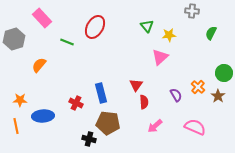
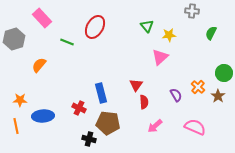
red cross: moved 3 px right, 5 px down
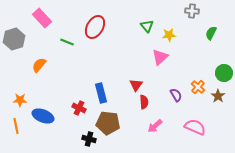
blue ellipse: rotated 25 degrees clockwise
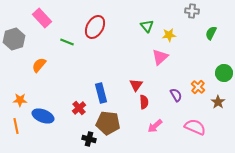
brown star: moved 6 px down
red cross: rotated 24 degrees clockwise
